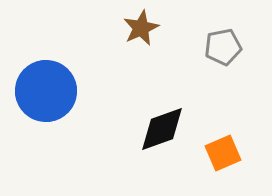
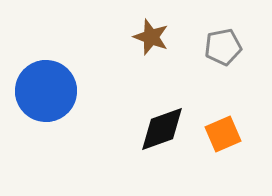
brown star: moved 10 px right, 9 px down; rotated 27 degrees counterclockwise
orange square: moved 19 px up
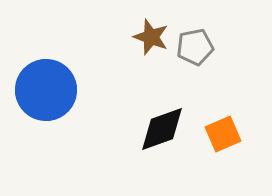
gray pentagon: moved 28 px left
blue circle: moved 1 px up
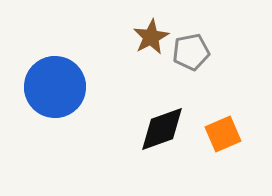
brown star: rotated 24 degrees clockwise
gray pentagon: moved 4 px left, 5 px down
blue circle: moved 9 px right, 3 px up
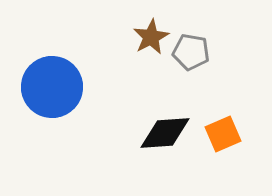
gray pentagon: rotated 21 degrees clockwise
blue circle: moved 3 px left
black diamond: moved 3 px right, 4 px down; rotated 16 degrees clockwise
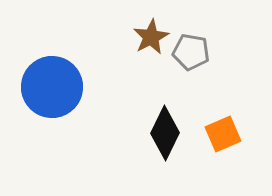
black diamond: rotated 60 degrees counterclockwise
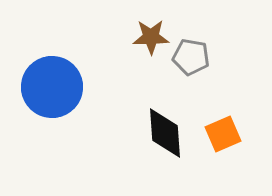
brown star: rotated 27 degrees clockwise
gray pentagon: moved 5 px down
black diamond: rotated 30 degrees counterclockwise
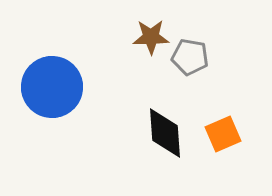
gray pentagon: moved 1 px left
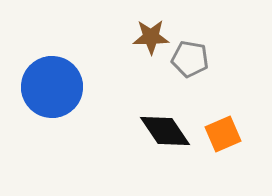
gray pentagon: moved 2 px down
black diamond: moved 2 px up; rotated 30 degrees counterclockwise
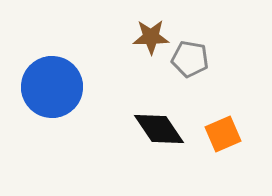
black diamond: moved 6 px left, 2 px up
